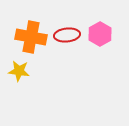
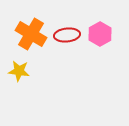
orange cross: moved 3 px up; rotated 20 degrees clockwise
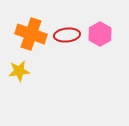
orange cross: rotated 12 degrees counterclockwise
yellow star: rotated 15 degrees counterclockwise
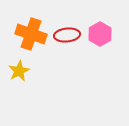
yellow star: rotated 20 degrees counterclockwise
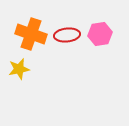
pink hexagon: rotated 20 degrees clockwise
yellow star: moved 2 px up; rotated 15 degrees clockwise
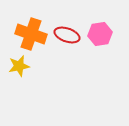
red ellipse: rotated 25 degrees clockwise
yellow star: moved 3 px up
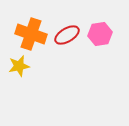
red ellipse: rotated 50 degrees counterclockwise
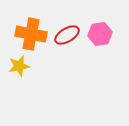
orange cross: rotated 8 degrees counterclockwise
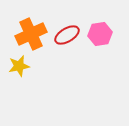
orange cross: rotated 36 degrees counterclockwise
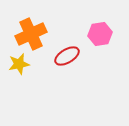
red ellipse: moved 21 px down
yellow star: moved 2 px up
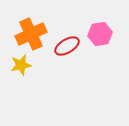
red ellipse: moved 10 px up
yellow star: moved 2 px right, 1 px down
